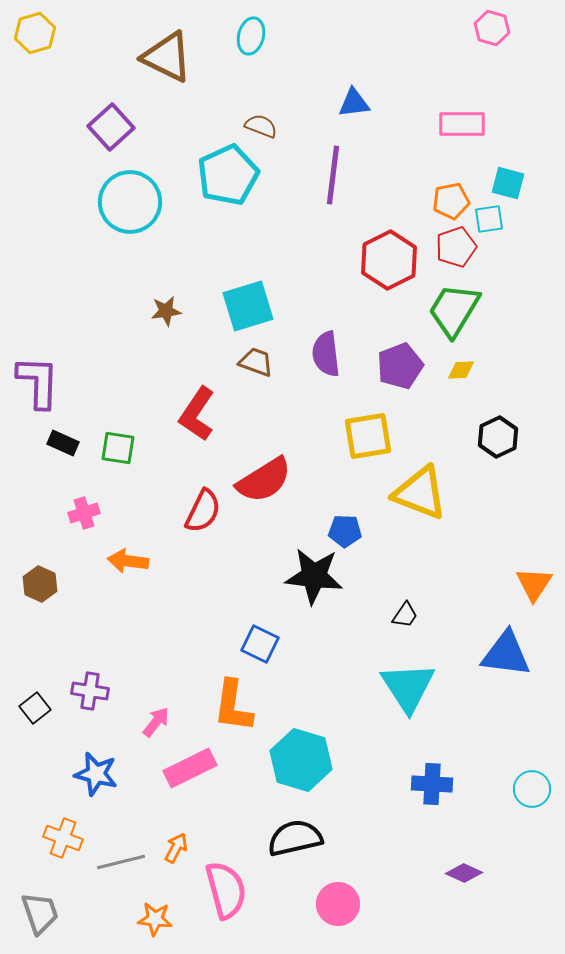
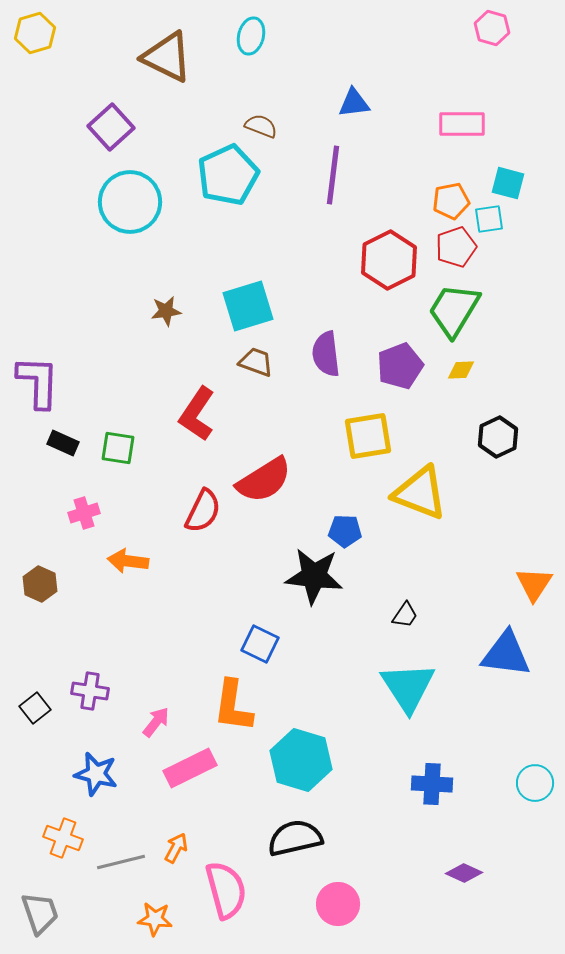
cyan circle at (532, 789): moved 3 px right, 6 px up
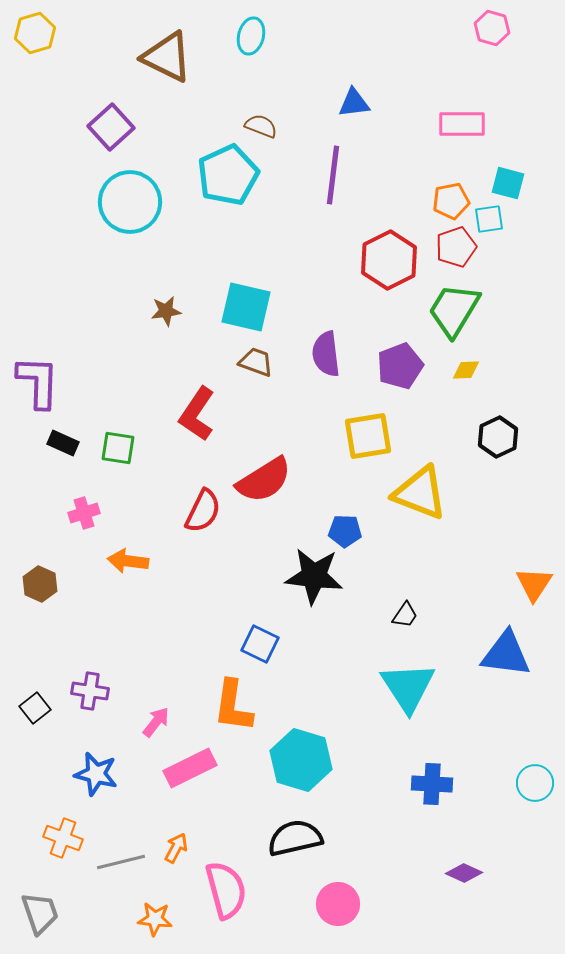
cyan square at (248, 306): moved 2 px left, 1 px down; rotated 30 degrees clockwise
yellow diamond at (461, 370): moved 5 px right
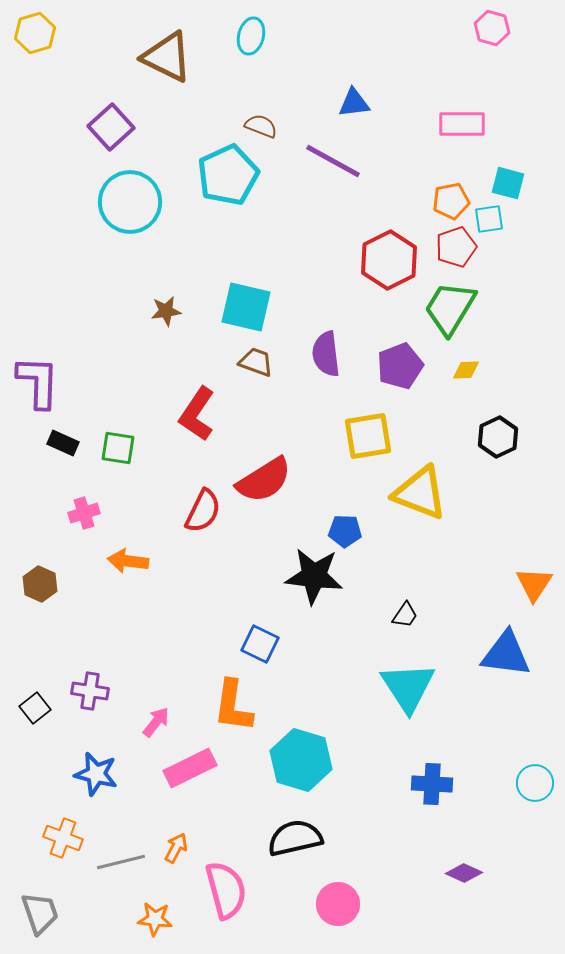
purple line at (333, 175): moved 14 px up; rotated 68 degrees counterclockwise
green trapezoid at (454, 310): moved 4 px left, 2 px up
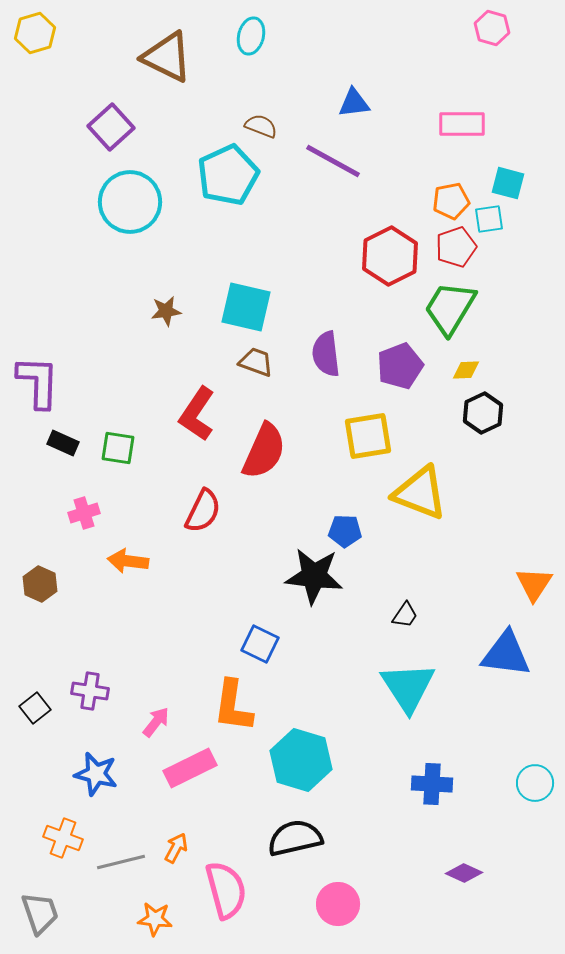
red hexagon at (389, 260): moved 1 px right, 4 px up
black hexagon at (498, 437): moved 15 px left, 24 px up
red semicircle at (264, 480): moved 29 px up; rotated 34 degrees counterclockwise
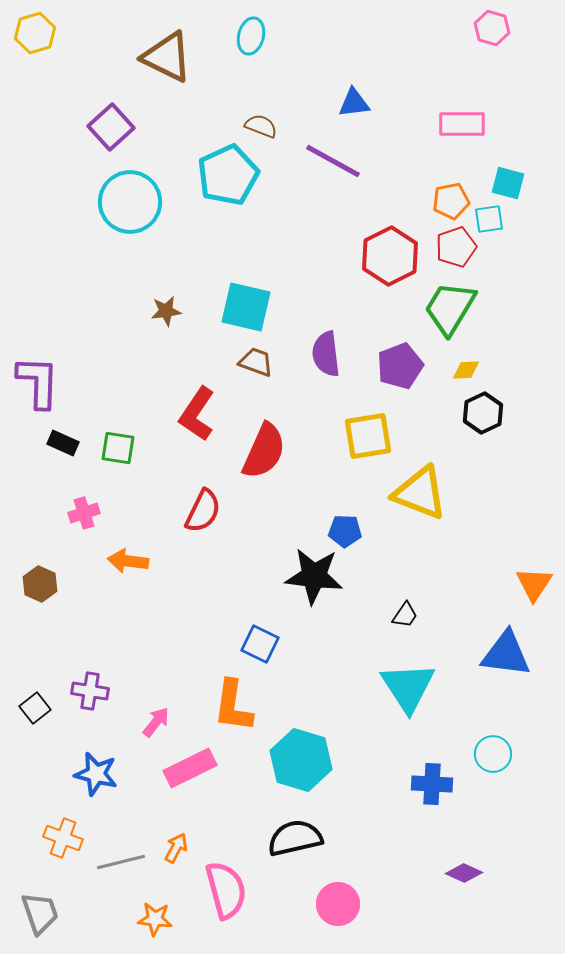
cyan circle at (535, 783): moved 42 px left, 29 px up
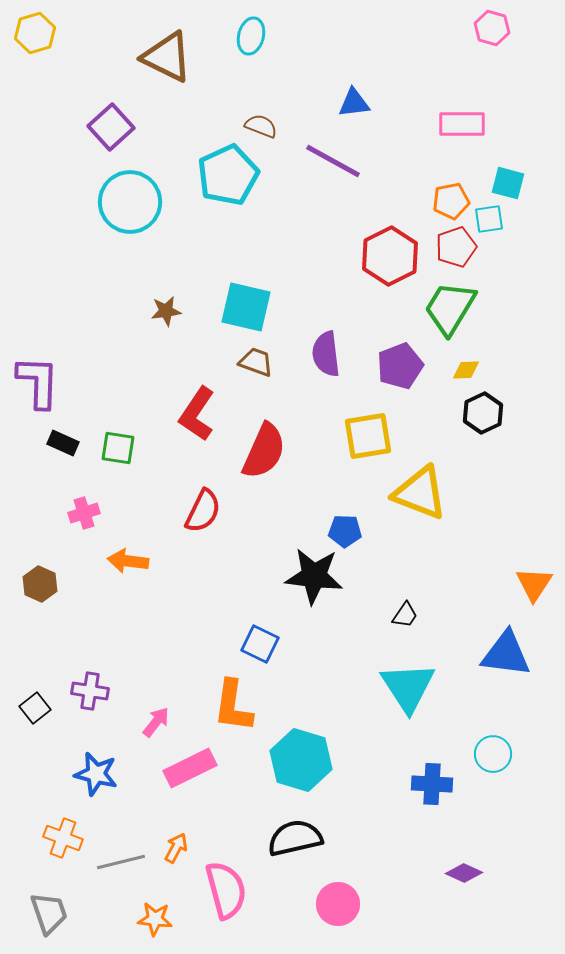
gray trapezoid at (40, 913): moved 9 px right
